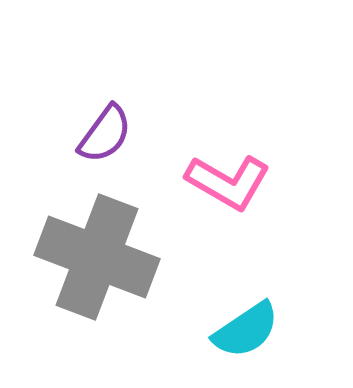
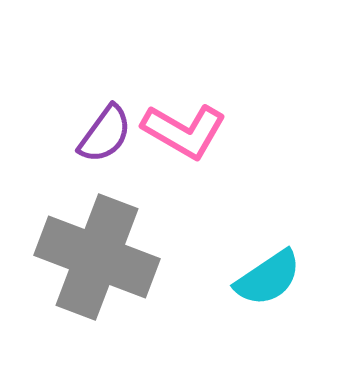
pink L-shape: moved 44 px left, 51 px up
cyan semicircle: moved 22 px right, 52 px up
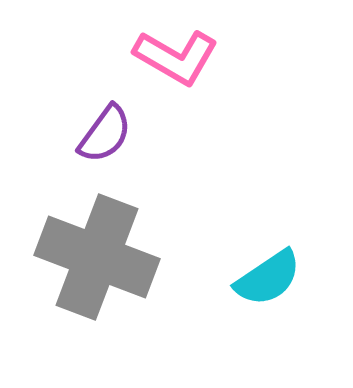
pink L-shape: moved 8 px left, 74 px up
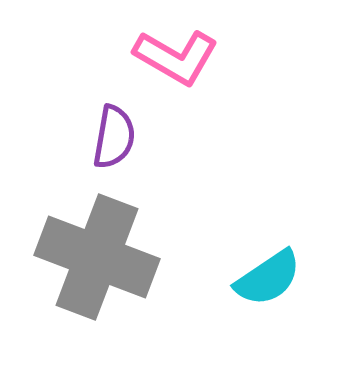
purple semicircle: moved 9 px right, 3 px down; rotated 26 degrees counterclockwise
